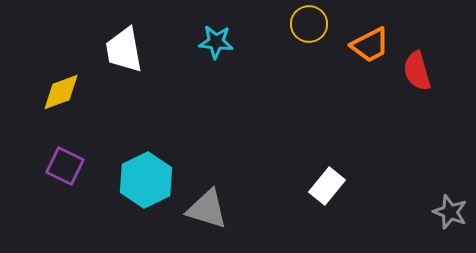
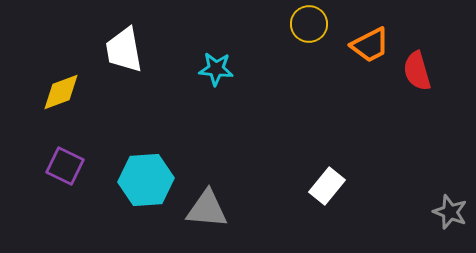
cyan star: moved 27 px down
cyan hexagon: rotated 22 degrees clockwise
gray triangle: rotated 12 degrees counterclockwise
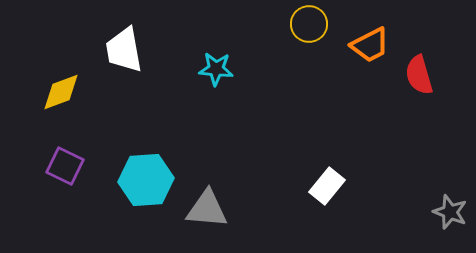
red semicircle: moved 2 px right, 4 px down
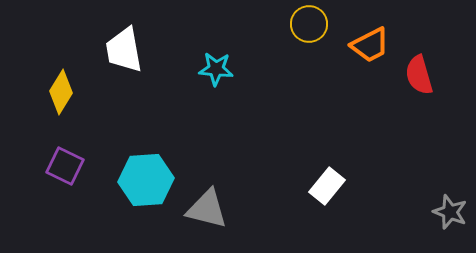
yellow diamond: rotated 39 degrees counterclockwise
gray triangle: rotated 9 degrees clockwise
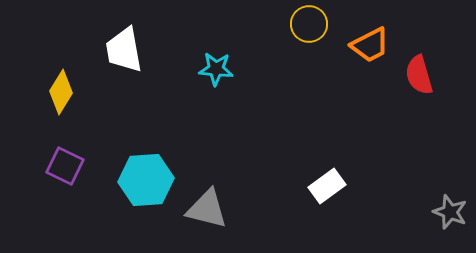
white rectangle: rotated 15 degrees clockwise
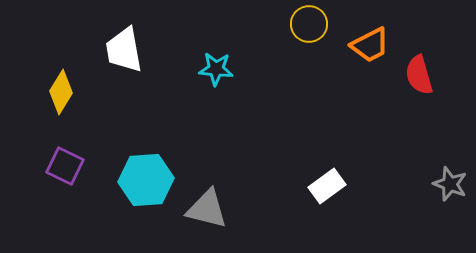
gray star: moved 28 px up
